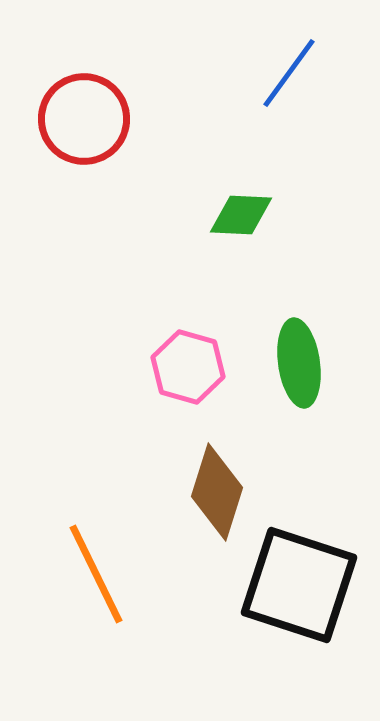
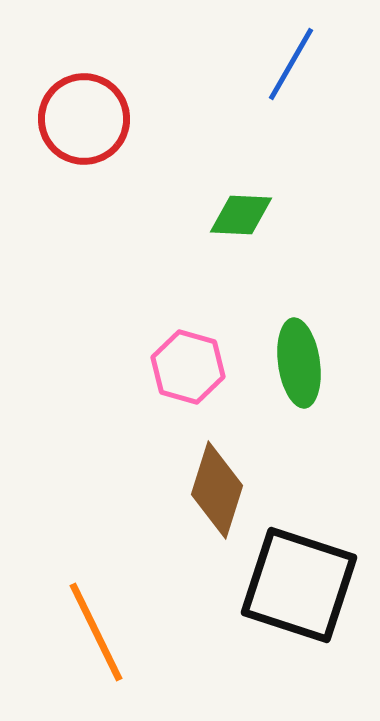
blue line: moved 2 px right, 9 px up; rotated 6 degrees counterclockwise
brown diamond: moved 2 px up
orange line: moved 58 px down
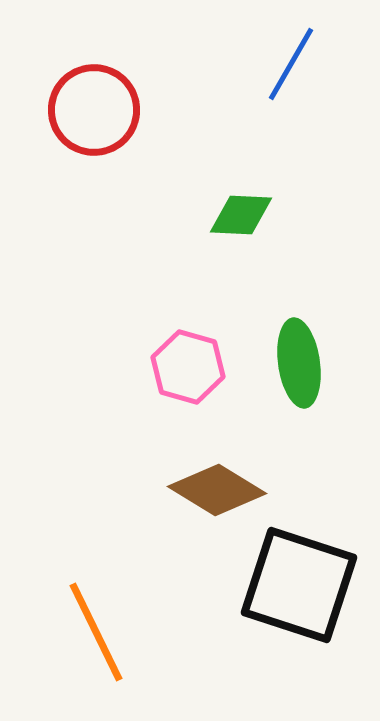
red circle: moved 10 px right, 9 px up
brown diamond: rotated 76 degrees counterclockwise
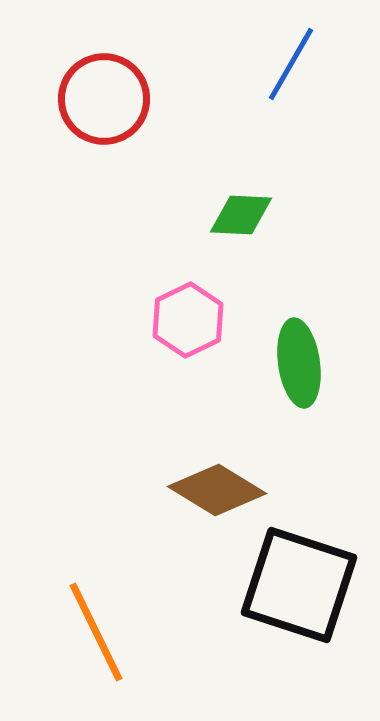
red circle: moved 10 px right, 11 px up
pink hexagon: moved 47 px up; rotated 18 degrees clockwise
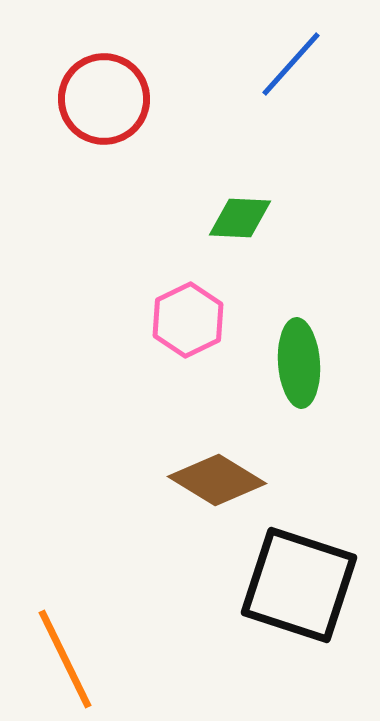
blue line: rotated 12 degrees clockwise
green diamond: moved 1 px left, 3 px down
green ellipse: rotated 4 degrees clockwise
brown diamond: moved 10 px up
orange line: moved 31 px left, 27 px down
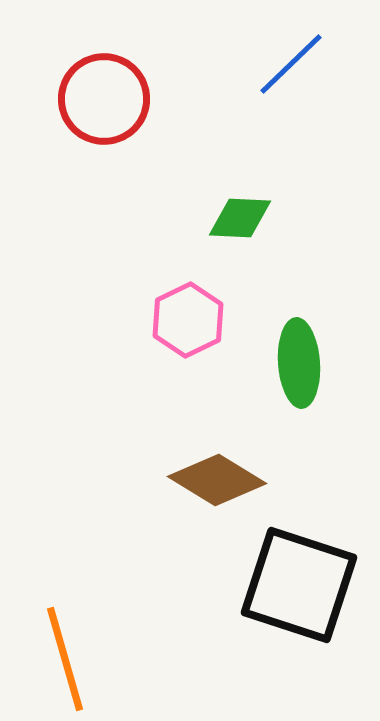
blue line: rotated 4 degrees clockwise
orange line: rotated 10 degrees clockwise
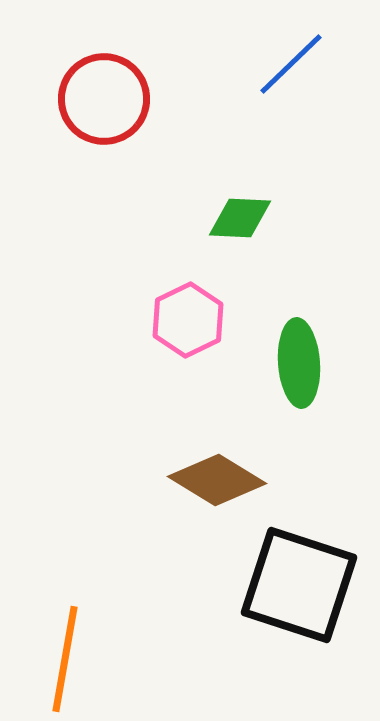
orange line: rotated 26 degrees clockwise
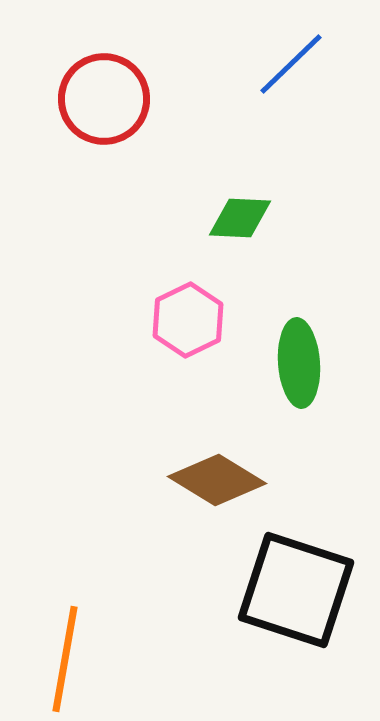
black square: moved 3 px left, 5 px down
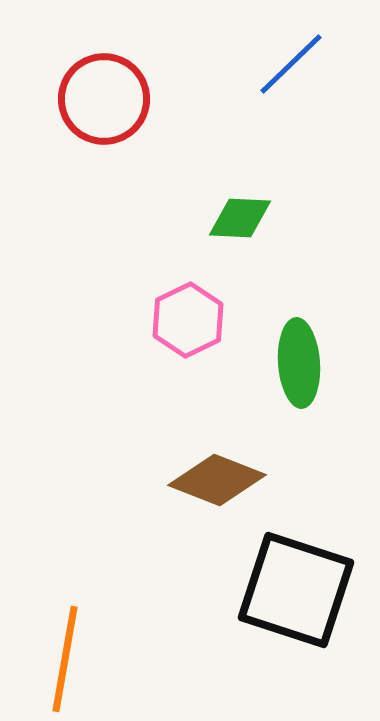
brown diamond: rotated 10 degrees counterclockwise
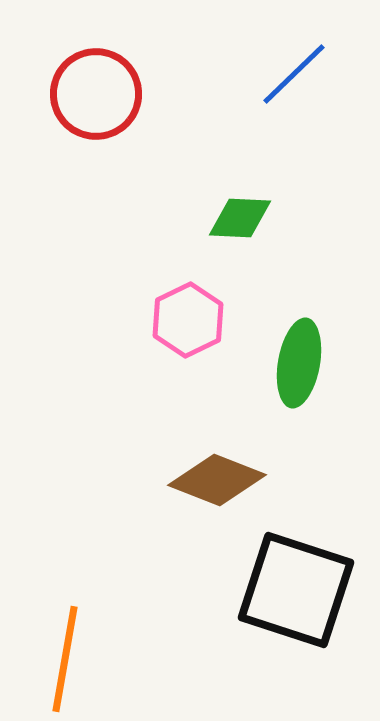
blue line: moved 3 px right, 10 px down
red circle: moved 8 px left, 5 px up
green ellipse: rotated 14 degrees clockwise
